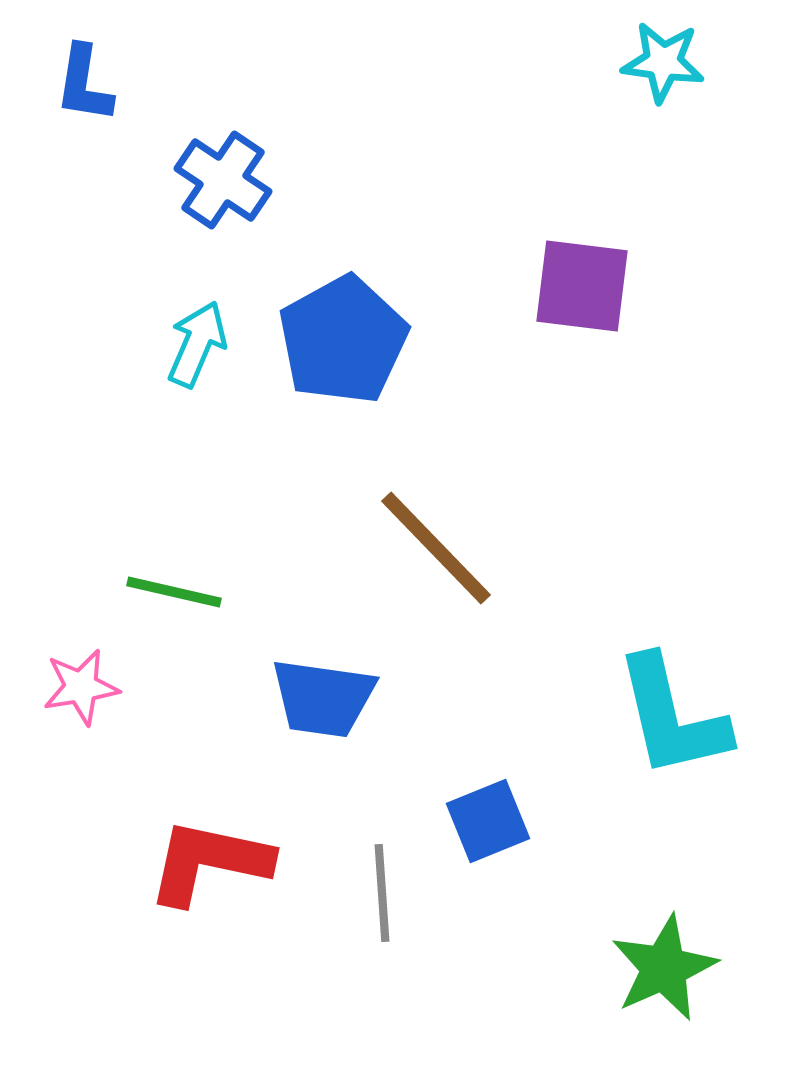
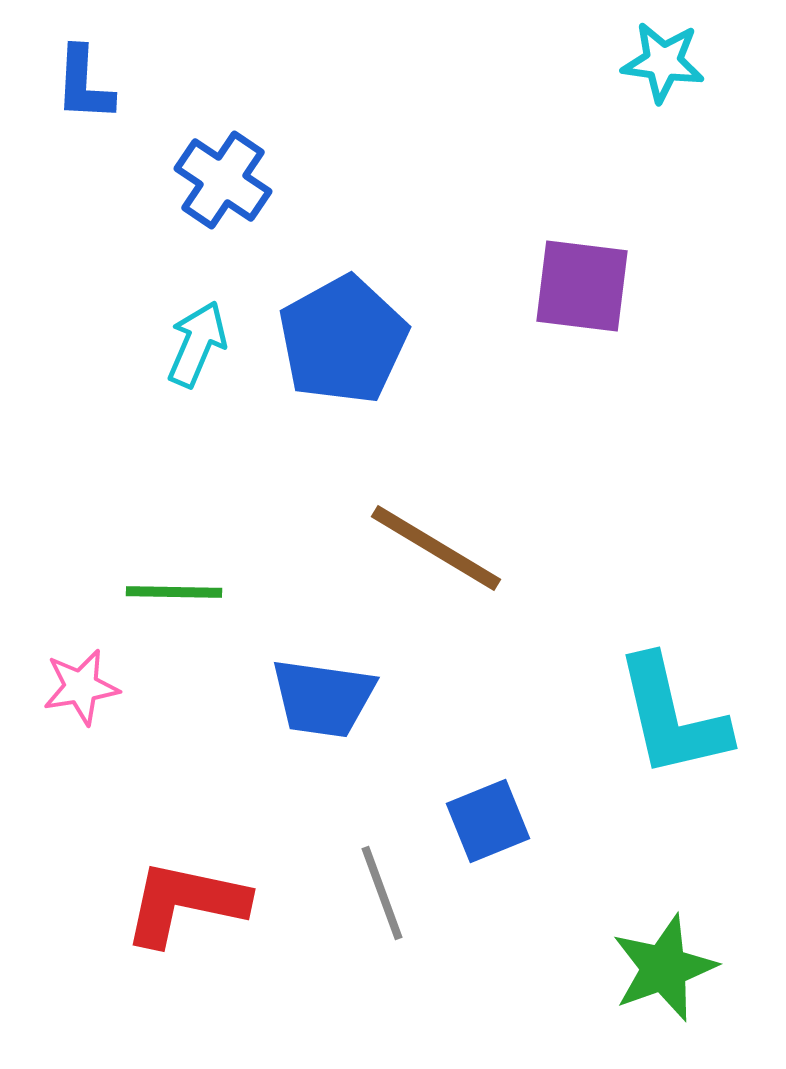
blue L-shape: rotated 6 degrees counterclockwise
brown line: rotated 15 degrees counterclockwise
green line: rotated 12 degrees counterclockwise
red L-shape: moved 24 px left, 41 px down
gray line: rotated 16 degrees counterclockwise
green star: rotated 4 degrees clockwise
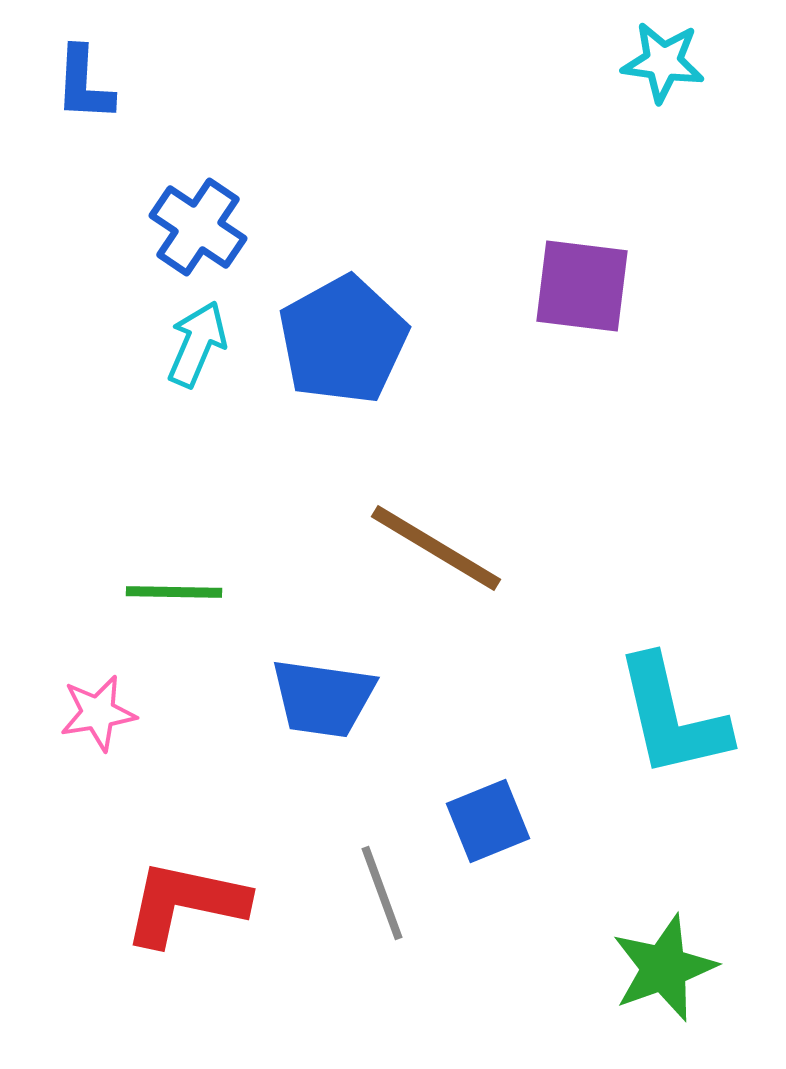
blue cross: moved 25 px left, 47 px down
pink star: moved 17 px right, 26 px down
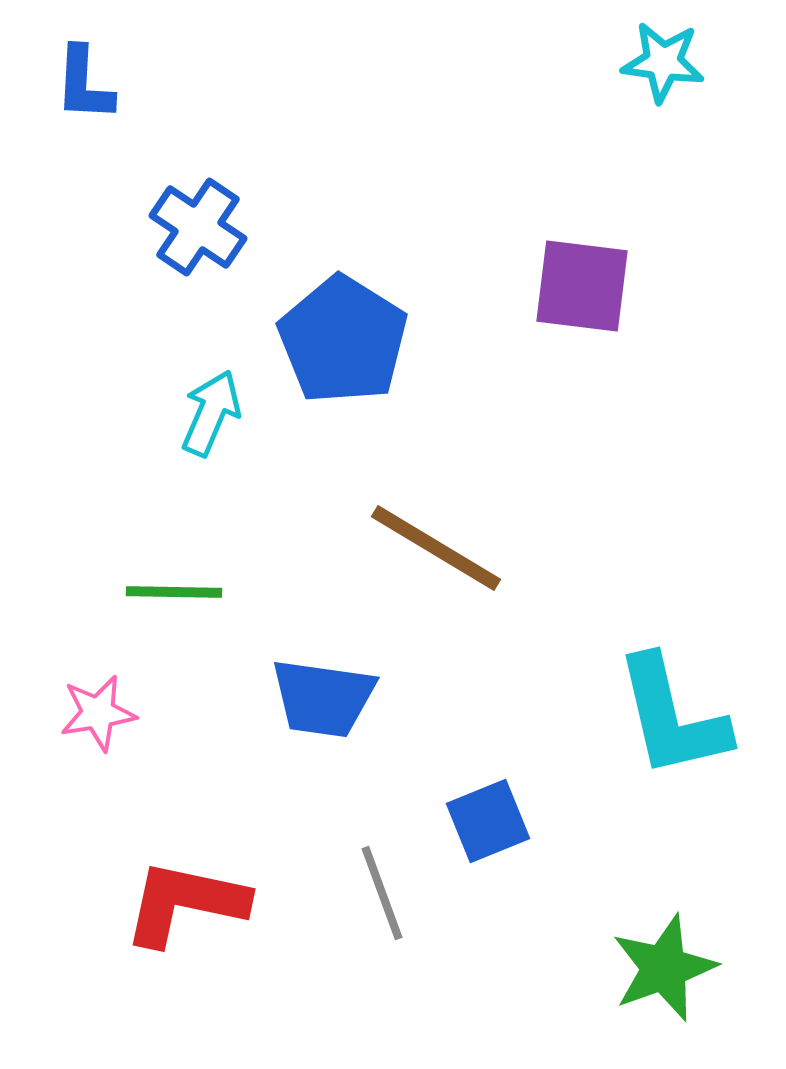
blue pentagon: rotated 11 degrees counterclockwise
cyan arrow: moved 14 px right, 69 px down
